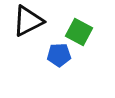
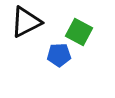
black triangle: moved 2 px left, 1 px down
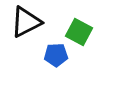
blue pentagon: moved 3 px left
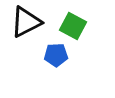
green square: moved 6 px left, 6 px up
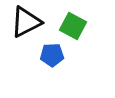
blue pentagon: moved 4 px left
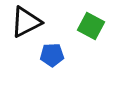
green square: moved 18 px right
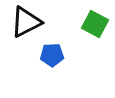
green square: moved 4 px right, 2 px up
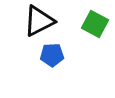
black triangle: moved 13 px right, 1 px up
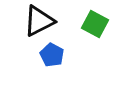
blue pentagon: rotated 30 degrees clockwise
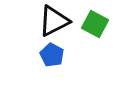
black triangle: moved 15 px right
